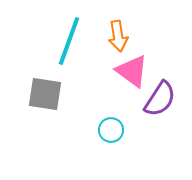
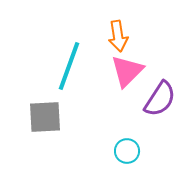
cyan line: moved 25 px down
pink triangle: moved 5 px left; rotated 39 degrees clockwise
gray square: moved 23 px down; rotated 12 degrees counterclockwise
cyan circle: moved 16 px right, 21 px down
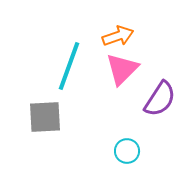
orange arrow: rotated 100 degrees counterclockwise
pink triangle: moved 5 px left, 2 px up
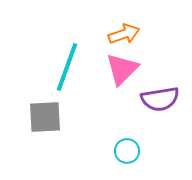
orange arrow: moved 6 px right, 2 px up
cyan line: moved 2 px left, 1 px down
purple semicircle: rotated 48 degrees clockwise
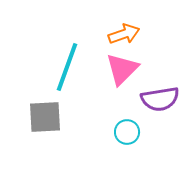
cyan circle: moved 19 px up
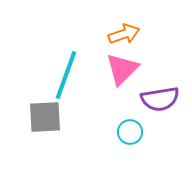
cyan line: moved 1 px left, 8 px down
cyan circle: moved 3 px right
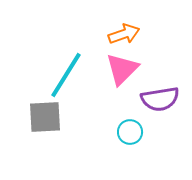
cyan line: rotated 12 degrees clockwise
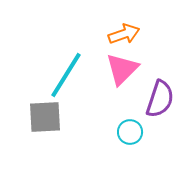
purple semicircle: rotated 63 degrees counterclockwise
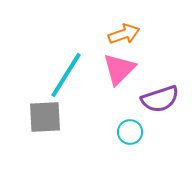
pink triangle: moved 3 px left
purple semicircle: rotated 54 degrees clockwise
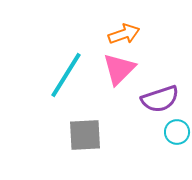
gray square: moved 40 px right, 18 px down
cyan circle: moved 47 px right
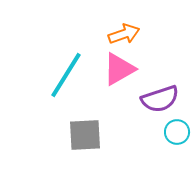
pink triangle: rotated 15 degrees clockwise
